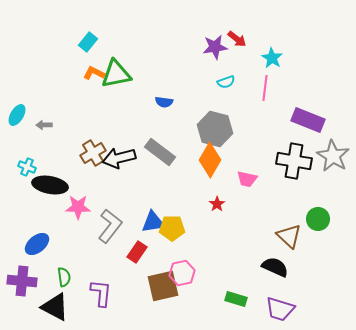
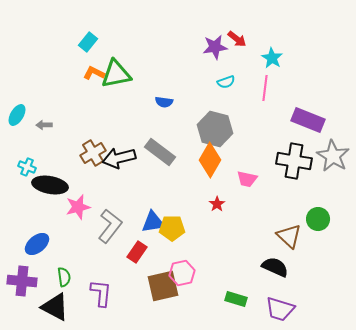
pink star: rotated 15 degrees counterclockwise
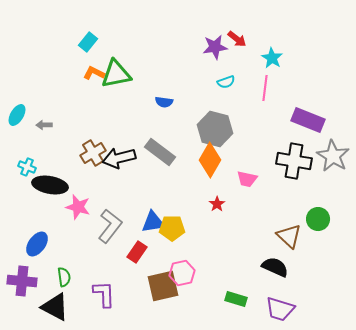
pink star: rotated 30 degrees clockwise
blue ellipse: rotated 15 degrees counterclockwise
purple L-shape: moved 3 px right, 1 px down; rotated 8 degrees counterclockwise
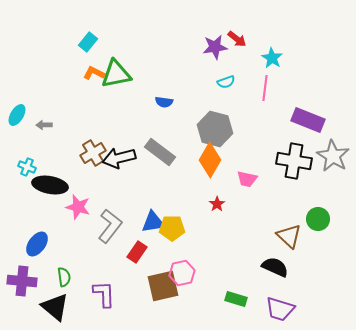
black triangle: rotated 12 degrees clockwise
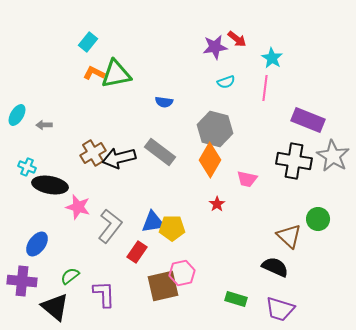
green semicircle: moved 6 px right, 1 px up; rotated 120 degrees counterclockwise
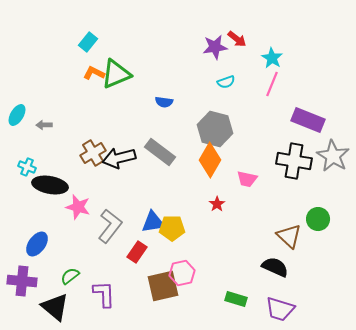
green triangle: rotated 12 degrees counterclockwise
pink line: moved 7 px right, 4 px up; rotated 15 degrees clockwise
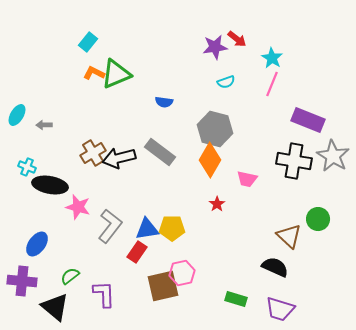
blue triangle: moved 6 px left, 7 px down
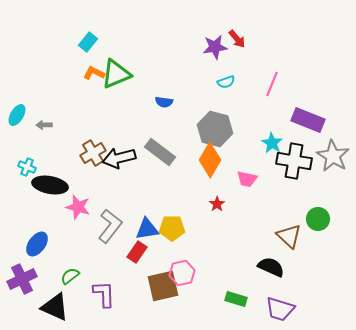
red arrow: rotated 12 degrees clockwise
cyan star: moved 85 px down
black semicircle: moved 4 px left
purple cross: moved 2 px up; rotated 32 degrees counterclockwise
black triangle: rotated 16 degrees counterclockwise
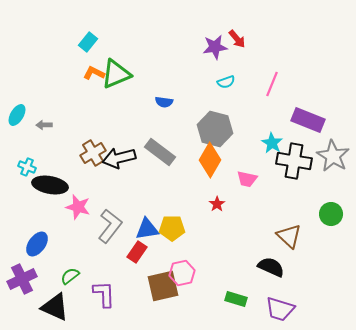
green circle: moved 13 px right, 5 px up
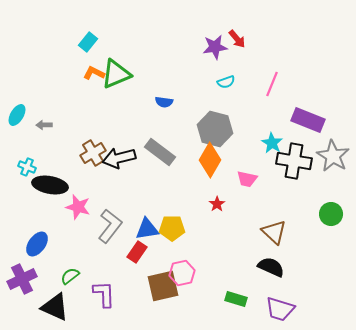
brown triangle: moved 15 px left, 4 px up
